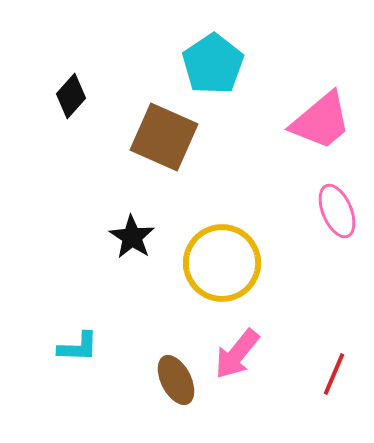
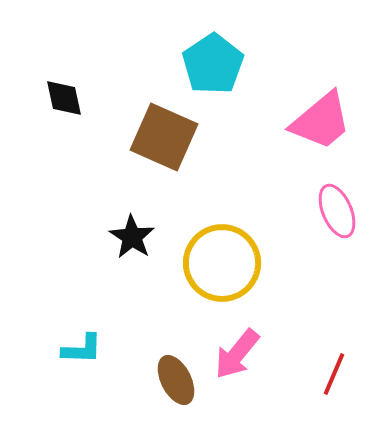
black diamond: moved 7 px left, 2 px down; rotated 54 degrees counterclockwise
cyan L-shape: moved 4 px right, 2 px down
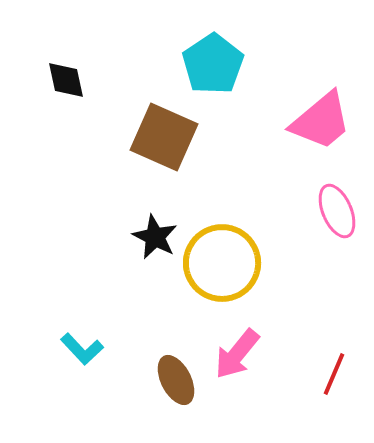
black diamond: moved 2 px right, 18 px up
black star: moved 23 px right; rotated 6 degrees counterclockwise
cyan L-shape: rotated 45 degrees clockwise
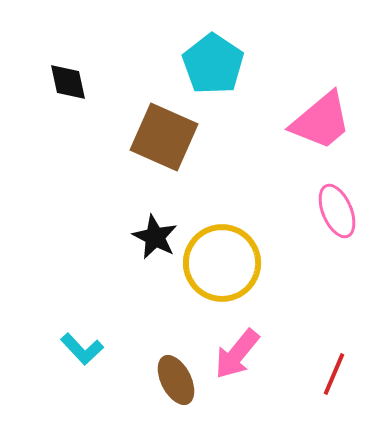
cyan pentagon: rotated 4 degrees counterclockwise
black diamond: moved 2 px right, 2 px down
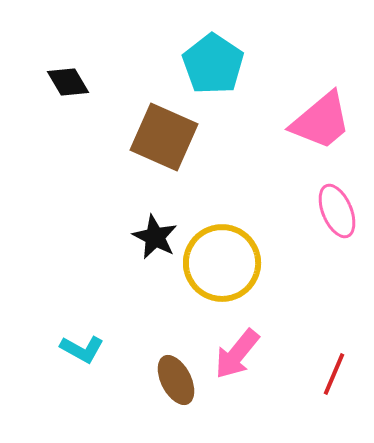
black diamond: rotated 18 degrees counterclockwise
cyan L-shape: rotated 18 degrees counterclockwise
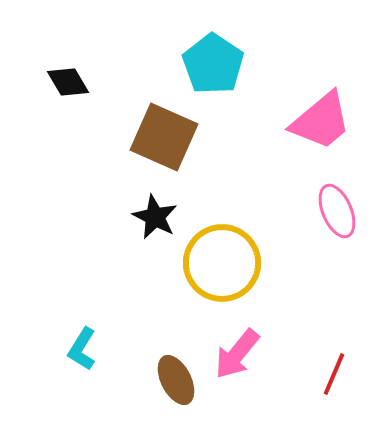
black star: moved 20 px up
cyan L-shape: rotated 93 degrees clockwise
